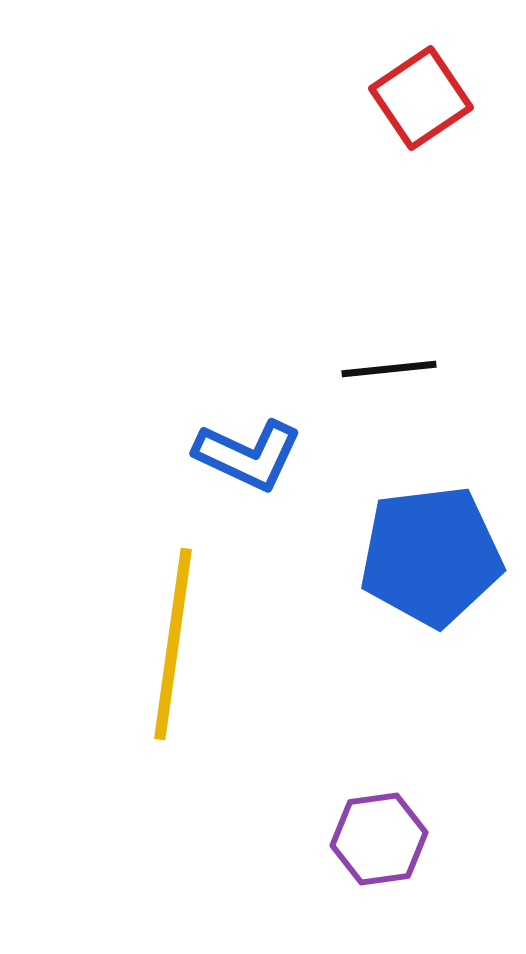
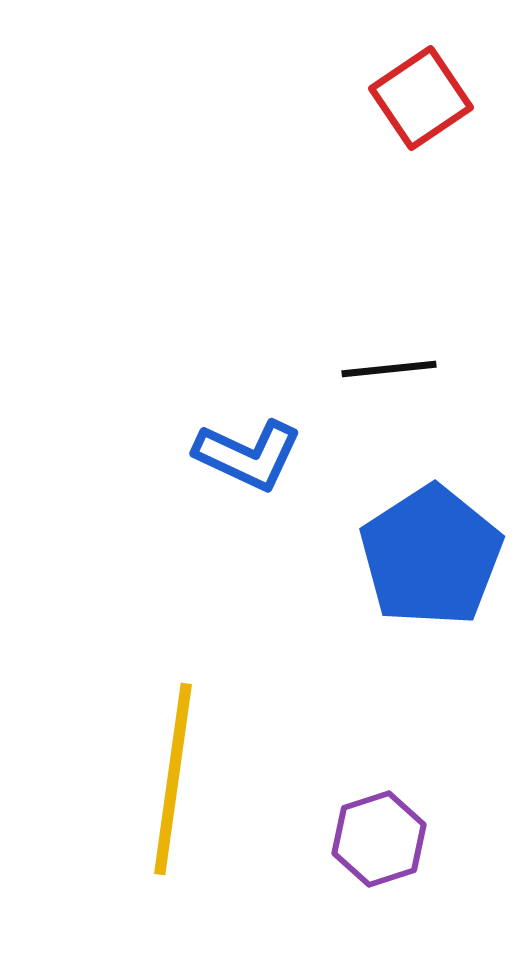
blue pentagon: rotated 26 degrees counterclockwise
yellow line: moved 135 px down
purple hexagon: rotated 10 degrees counterclockwise
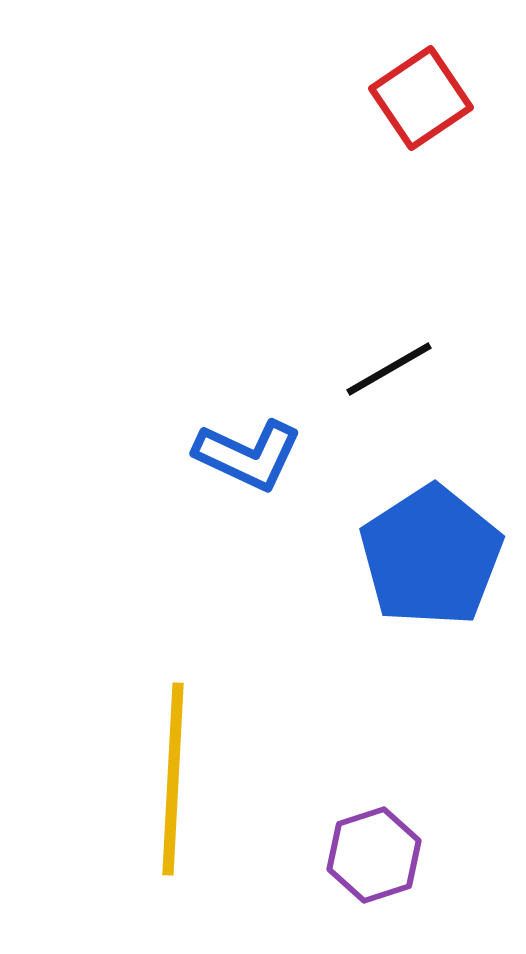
black line: rotated 24 degrees counterclockwise
yellow line: rotated 5 degrees counterclockwise
purple hexagon: moved 5 px left, 16 px down
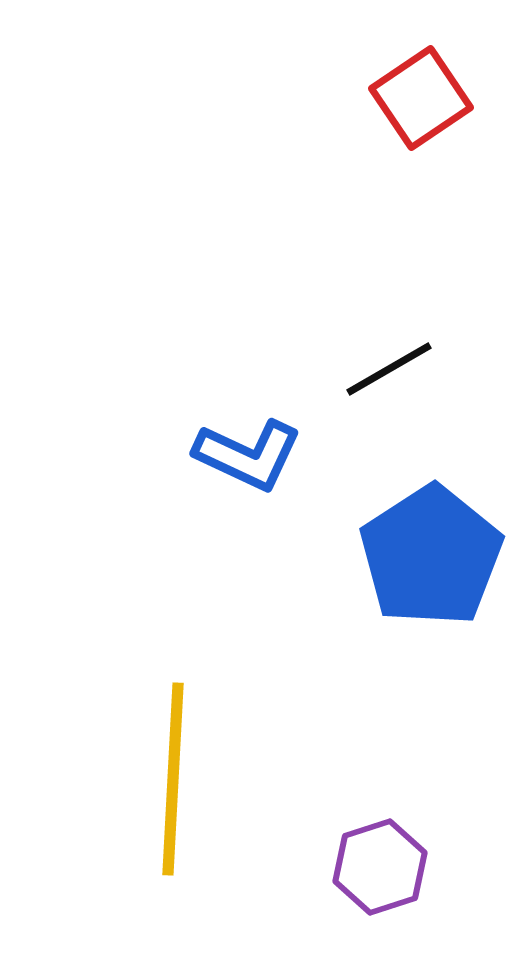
purple hexagon: moved 6 px right, 12 px down
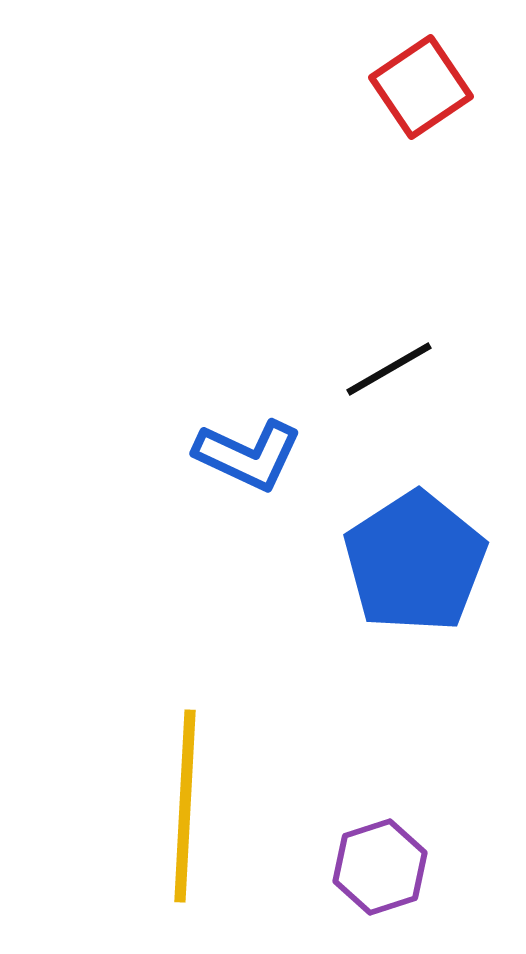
red square: moved 11 px up
blue pentagon: moved 16 px left, 6 px down
yellow line: moved 12 px right, 27 px down
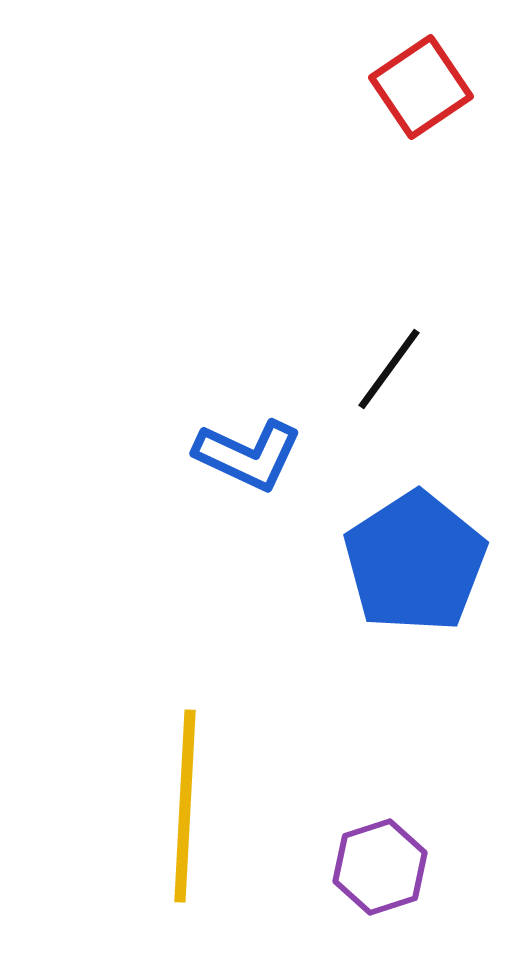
black line: rotated 24 degrees counterclockwise
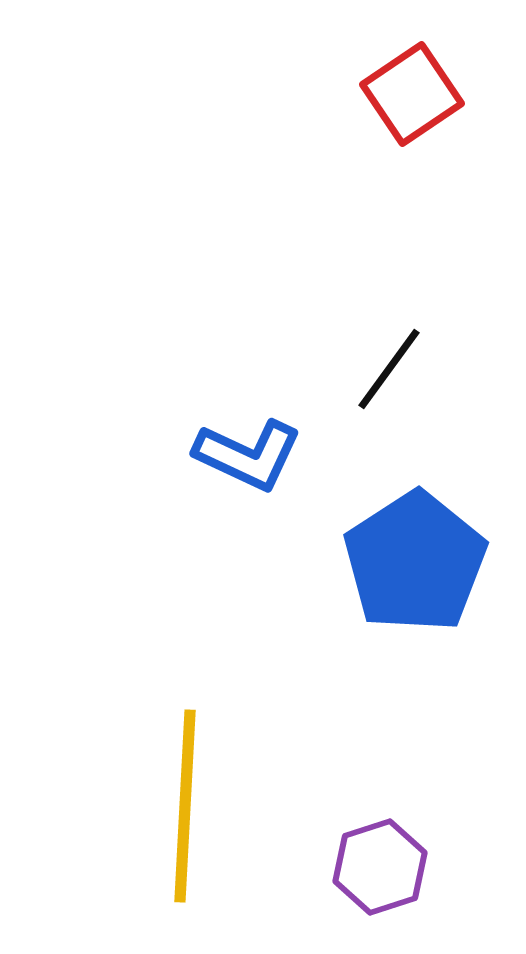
red square: moved 9 px left, 7 px down
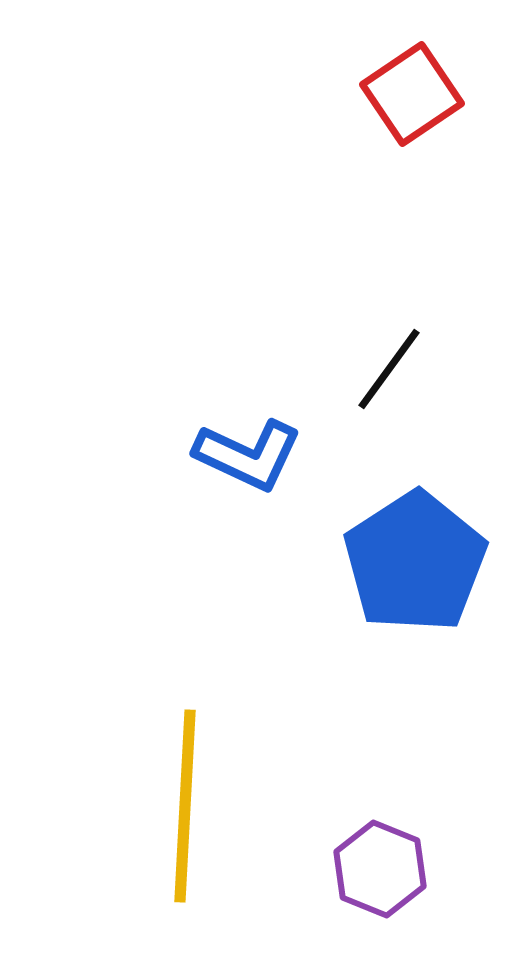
purple hexagon: moved 2 px down; rotated 20 degrees counterclockwise
